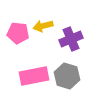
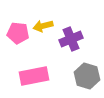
gray hexagon: moved 20 px right
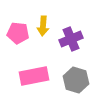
yellow arrow: rotated 72 degrees counterclockwise
gray hexagon: moved 11 px left, 4 px down
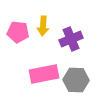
pink pentagon: moved 1 px up
pink rectangle: moved 10 px right, 2 px up
gray hexagon: rotated 15 degrees counterclockwise
